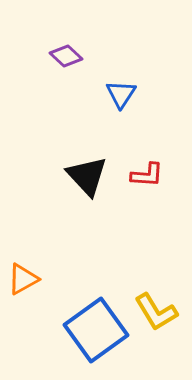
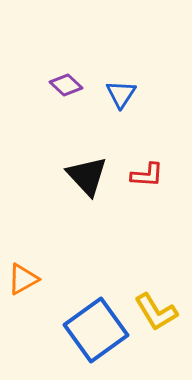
purple diamond: moved 29 px down
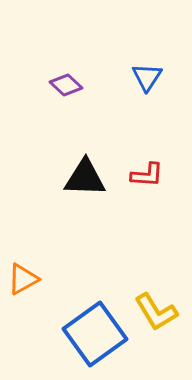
blue triangle: moved 26 px right, 17 px up
black triangle: moved 2 px left, 2 px down; rotated 45 degrees counterclockwise
blue square: moved 1 px left, 4 px down
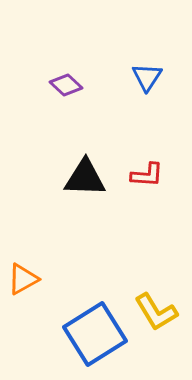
blue square: rotated 4 degrees clockwise
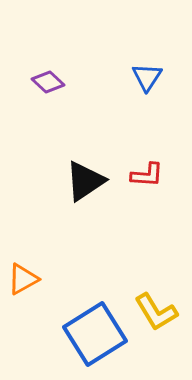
purple diamond: moved 18 px left, 3 px up
black triangle: moved 3 px down; rotated 36 degrees counterclockwise
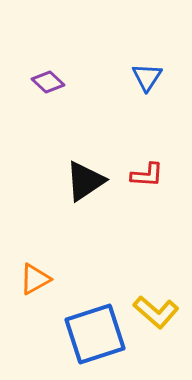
orange triangle: moved 12 px right
yellow L-shape: rotated 18 degrees counterclockwise
blue square: rotated 14 degrees clockwise
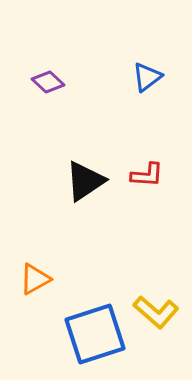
blue triangle: rotated 20 degrees clockwise
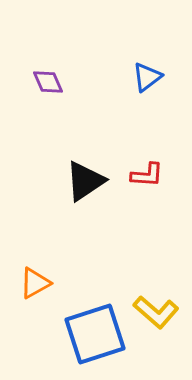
purple diamond: rotated 24 degrees clockwise
orange triangle: moved 4 px down
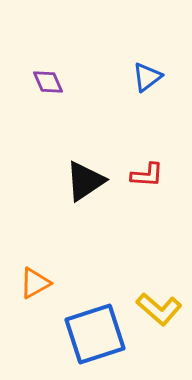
yellow L-shape: moved 3 px right, 3 px up
